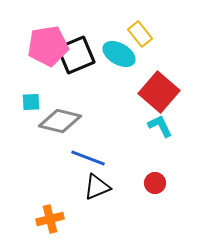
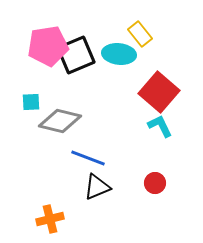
cyan ellipse: rotated 24 degrees counterclockwise
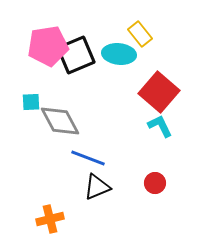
gray diamond: rotated 48 degrees clockwise
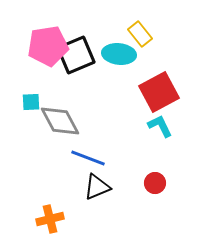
red square: rotated 21 degrees clockwise
